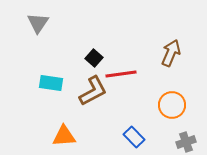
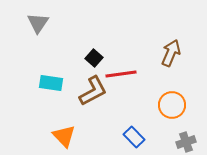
orange triangle: rotated 50 degrees clockwise
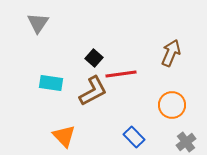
gray cross: rotated 18 degrees counterclockwise
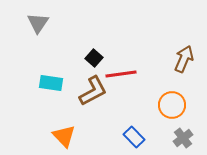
brown arrow: moved 13 px right, 6 px down
gray cross: moved 3 px left, 4 px up
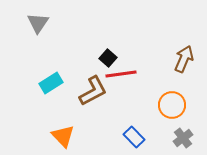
black square: moved 14 px right
cyan rectangle: rotated 40 degrees counterclockwise
orange triangle: moved 1 px left
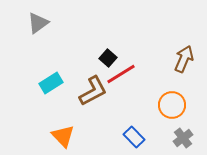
gray triangle: rotated 20 degrees clockwise
red line: rotated 24 degrees counterclockwise
